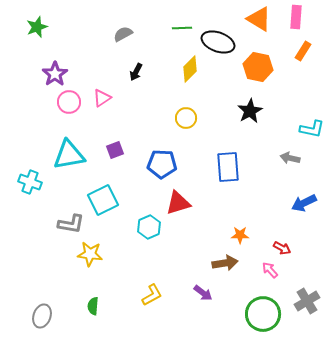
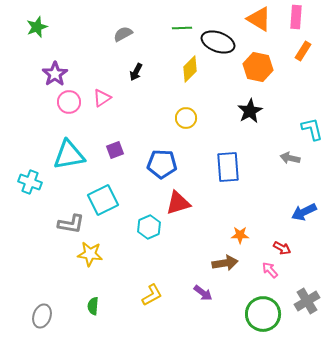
cyan L-shape: rotated 115 degrees counterclockwise
blue arrow: moved 9 px down
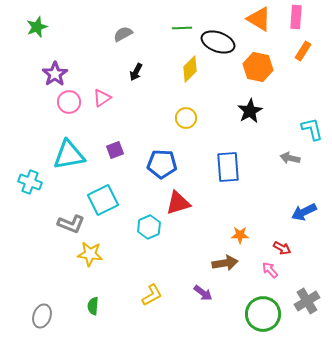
gray L-shape: rotated 12 degrees clockwise
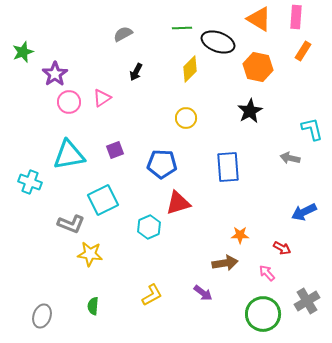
green star: moved 14 px left, 25 px down
pink arrow: moved 3 px left, 3 px down
